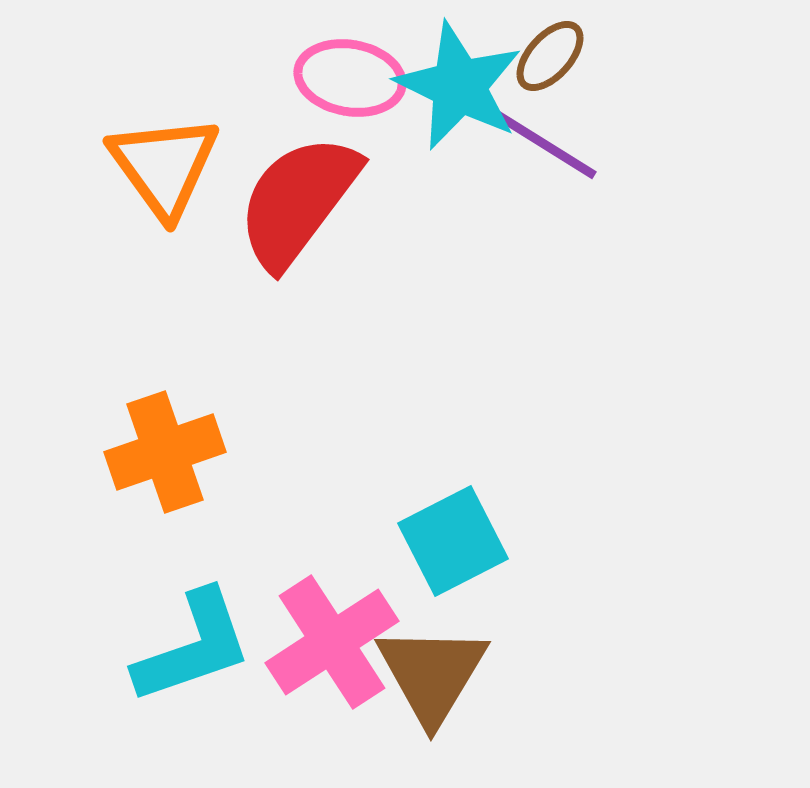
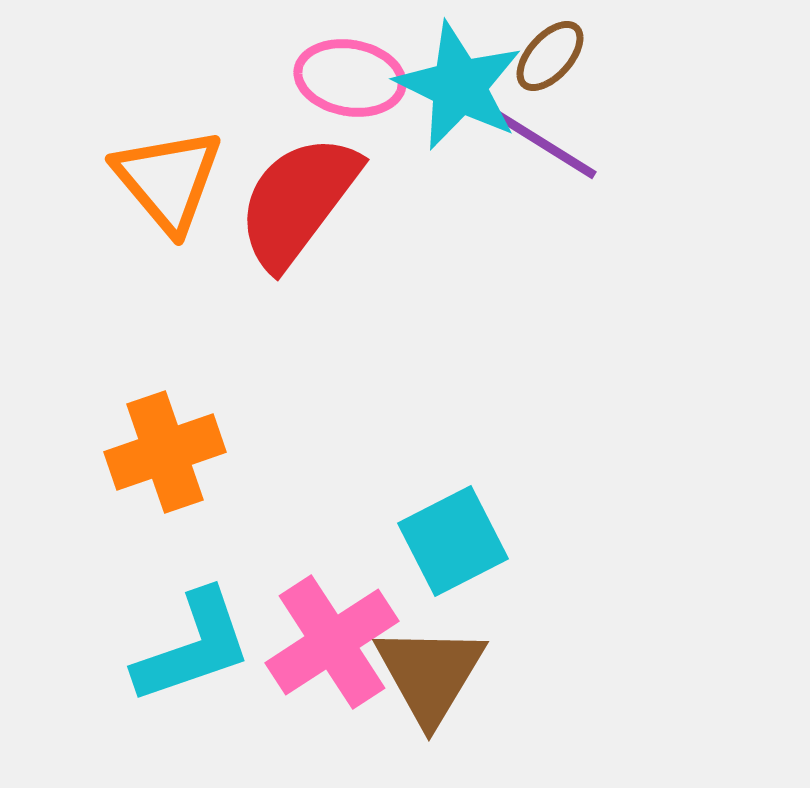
orange triangle: moved 4 px right, 14 px down; rotated 4 degrees counterclockwise
brown triangle: moved 2 px left
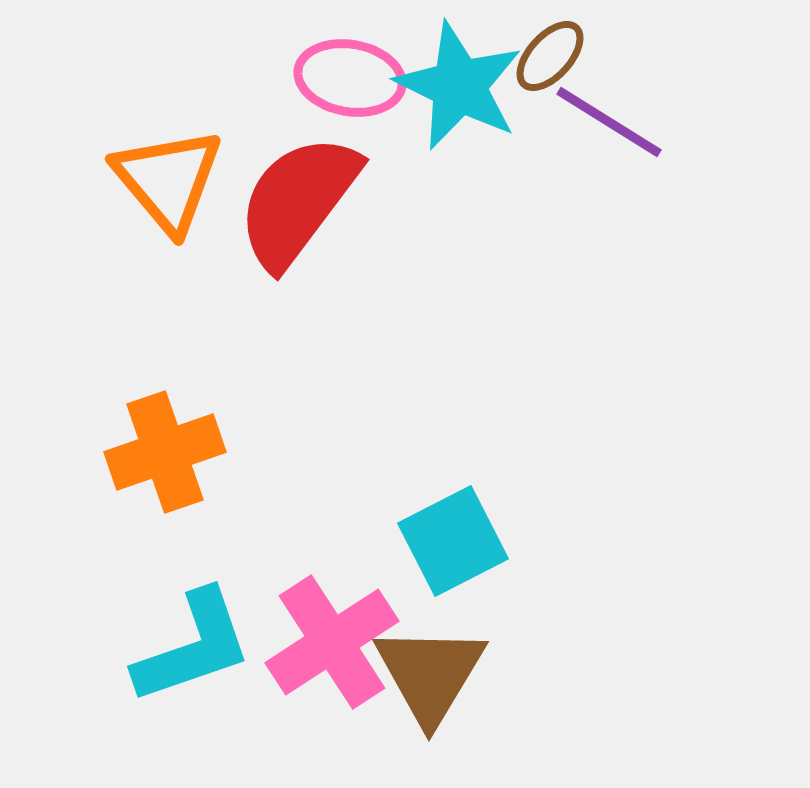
purple line: moved 65 px right, 22 px up
